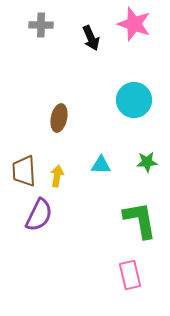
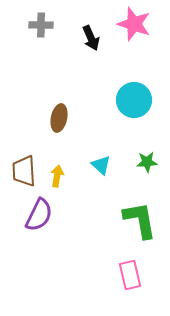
cyan triangle: rotated 40 degrees clockwise
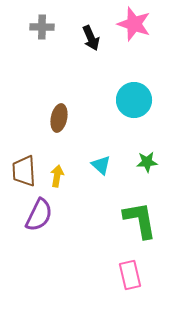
gray cross: moved 1 px right, 2 px down
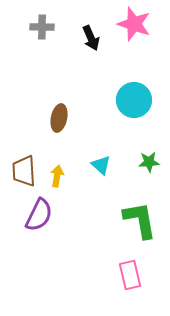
green star: moved 2 px right
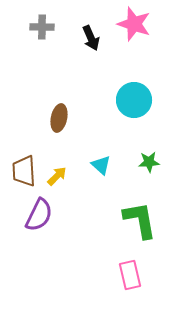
yellow arrow: rotated 35 degrees clockwise
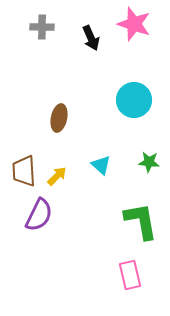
green star: rotated 10 degrees clockwise
green L-shape: moved 1 px right, 1 px down
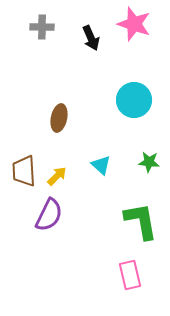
purple semicircle: moved 10 px right
